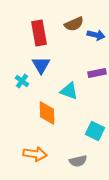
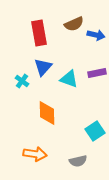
blue triangle: moved 2 px right, 2 px down; rotated 12 degrees clockwise
cyan triangle: moved 12 px up
cyan square: rotated 30 degrees clockwise
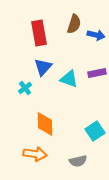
brown semicircle: rotated 48 degrees counterclockwise
cyan cross: moved 3 px right, 7 px down; rotated 16 degrees clockwise
orange diamond: moved 2 px left, 11 px down
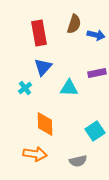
cyan triangle: moved 9 px down; rotated 18 degrees counterclockwise
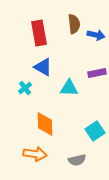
brown semicircle: rotated 24 degrees counterclockwise
blue triangle: rotated 42 degrees counterclockwise
gray semicircle: moved 1 px left, 1 px up
